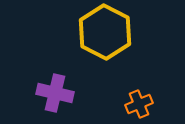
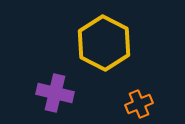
yellow hexagon: moved 1 px left, 11 px down
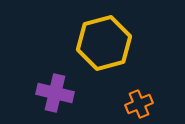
yellow hexagon: rotated 18 degrees clockwise
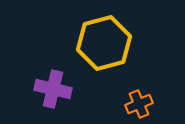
purple cross: moved 2 px left, 4 px up
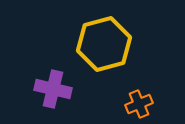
yellow hexagon: moved 1 px down
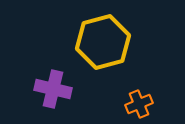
yellow hexagon: moved 1 px left, 2 px up
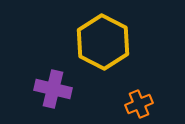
yellow hexagon: rotated 18 degrees counterclockwise
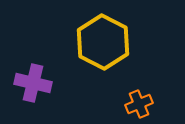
purple cross: moved 20 px left, 6 px up
